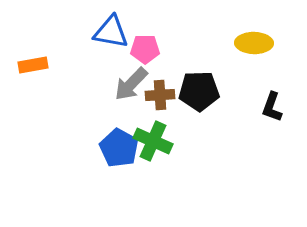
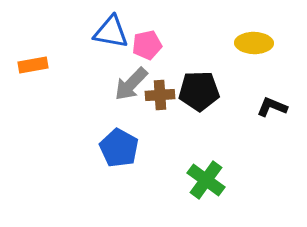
pink pentagon: moved 2 px right, 4 px up; rotated 12 degrees counterclockwise
black L-shape: rotated 92 degrees clockwise
green cross: moved 53 px right, 39 px down; rotated 12 degrees clockwise
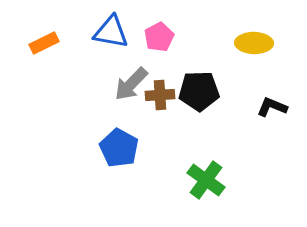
pink pentagon: moved 12 px right, 8 px up; rotated 16 degrees counterclockwise
orange rectangle: moved 11 px right, 22 px up; rotated 16 degrees counterclockwise
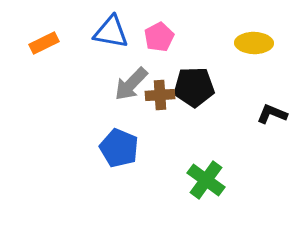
black pentagon: moved 5 px left, 4 px up
black L-shape: moved 7 px down
blue pentagon: rotated 6 degrees counterclockwise
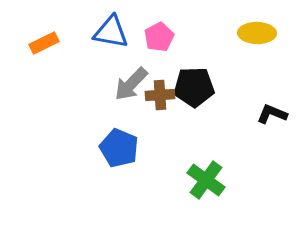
yellow ellipse: moved 3 px right, 10 px up
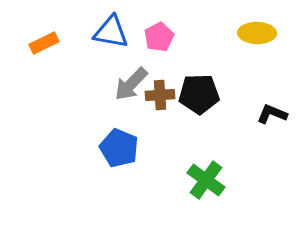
black pentagon: moved 5 px right, 7 px down
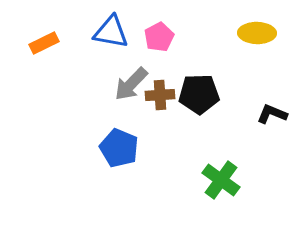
green cross: moved 15 px right
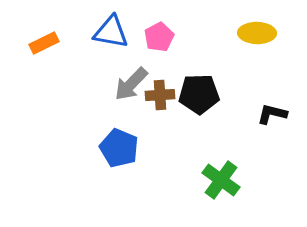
black L-shape: rotated 8 degrees counterclockwise
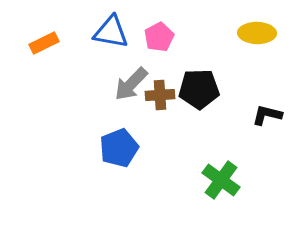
black pentagon: moved 5 px up
black L-shape: moved 5 px left, 1 px down
blue pentagon: rotated 27 degrees clockwise
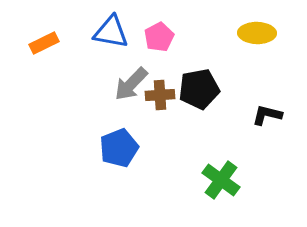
black pentagon: rotated 9 degrees counterclockwise
